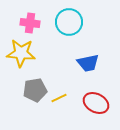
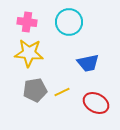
pink cross: moved 3 px left, 1 px up
yellow star: moved 8 px right
yellow line: moved 3 px right, 6 px up
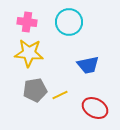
blue trapezoid: moved 2 px down
yellow line: moved 2 px left, 3 px down
red ellipse: moved 1 px left, 5 px down
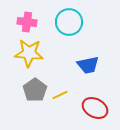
gray pentagon: rotated 25 degrees counterclockwise
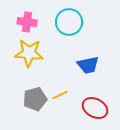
gray pentagon: moved 9 px down; rotated 20 degrees clockwise
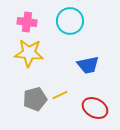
cyan circle: moved 1 px right, 1 px up
